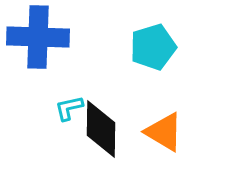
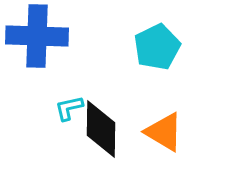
blue cross: moved 1 px left, 1 px up
cyan pentagon: moved 4 px right; rotated 9 degrees counterclockwise
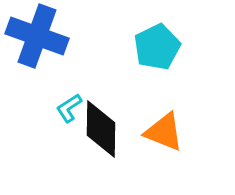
blue cross: rotated 18 degrees clockwise
cyan L-shape: rotated 20 degrees counterclockwise
orange triangle: rotated 9 degrees counterclockwise
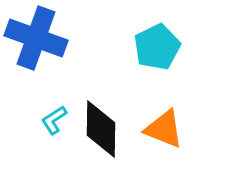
blue cross: moved 1 px left, 2 px down
cyan L-shape: moved 15 px left, 12 px down
orange triangle: moved 3 px up
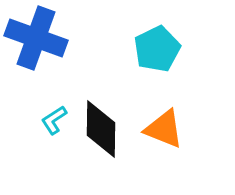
cyan pentagon: moved 2 px down
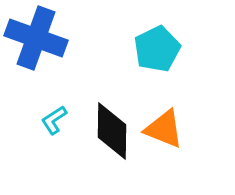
black diamond: moved 11 px right, 2 px down
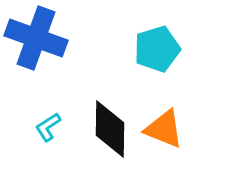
cyan pentagon: rotated 9 degrees clockwise
cyan L-shape: moved 6 px left, 7 px down
black diamond: moved 2 px left, 2 px up
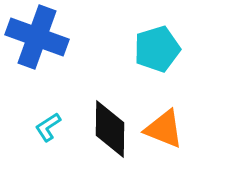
blue cross: moved 1 px right, 1 px up
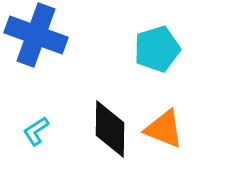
blue cross: moved 1 px left, 2 px up
cyan L-shape: moved 12 px left, 4 px down
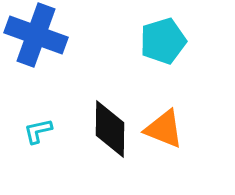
cyan pentagon: moved 6 px right, 8 px up
cyan L-shape: moved 2 px right; rotated 20 degrees clockwise
